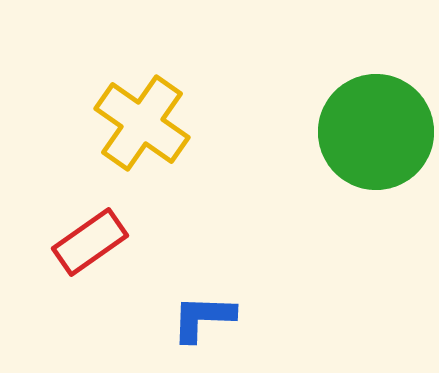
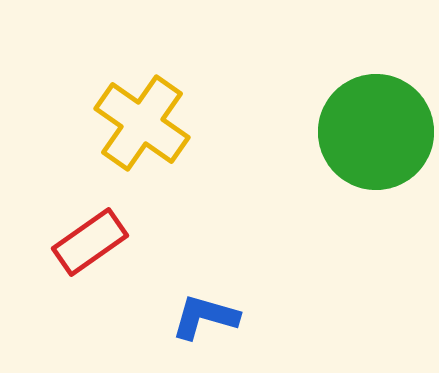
blue L-shape: moved 2 px right, 1 px up; rotated 14 degrees clockwise
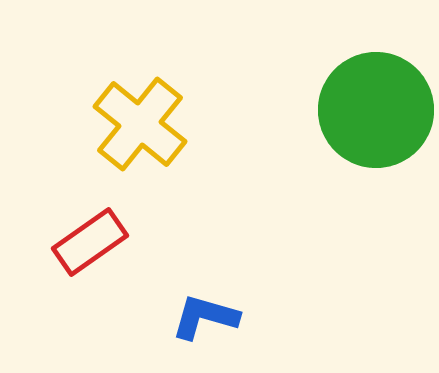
yellow cross: moved 2 px left, 1 px down; rotated 4 degrees clockwise
green circle: moved 22 px up
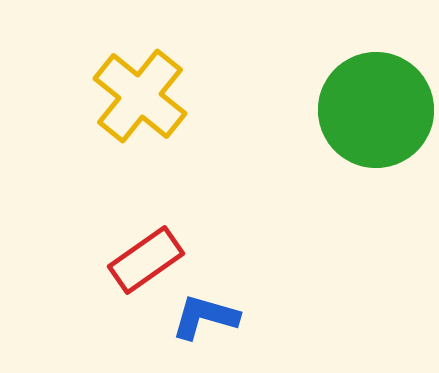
yellow cross: moved 28 px up
red rectangle: moved 56 px right, 18 px down
